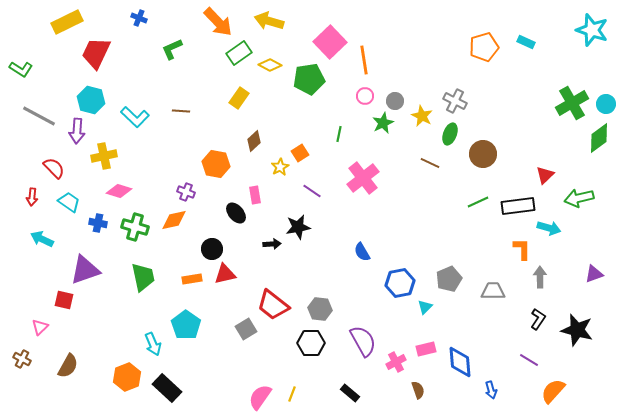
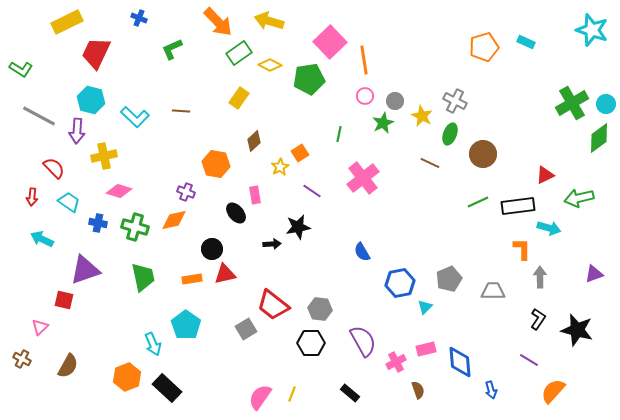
red triangle at (545, 175): rotated 18 degrees clockwise
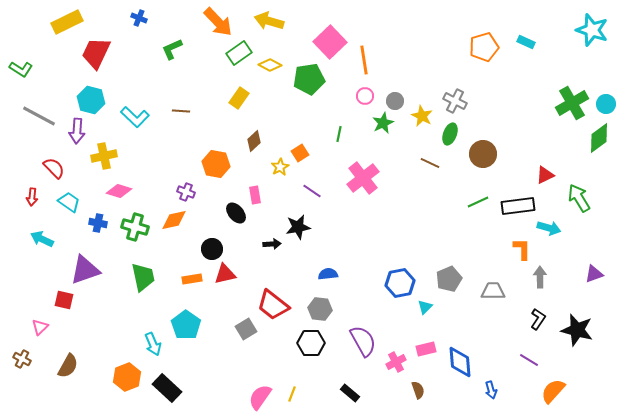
green arrow at (579, 198): rotated 72 degrees clockwise
blue semicircle at (362, 252): moved 34 px left, 22 px down; rotated 114 degrees clockwise
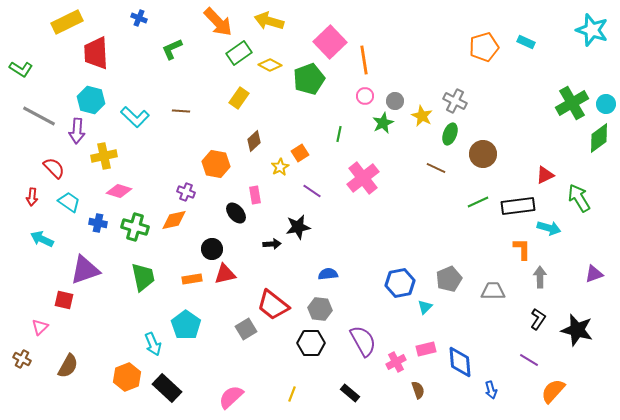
red trapezoid at (96, 53): rotated 28 degrees counterclockwise
green pentagon at (309, 79): rotated 12 degrees counterclockwise
brown line at (430, 163): moved 6 px right, 5 px down
pink semicircle at (260, 397): moved 29 px left; rotated 12 degrees clockwise
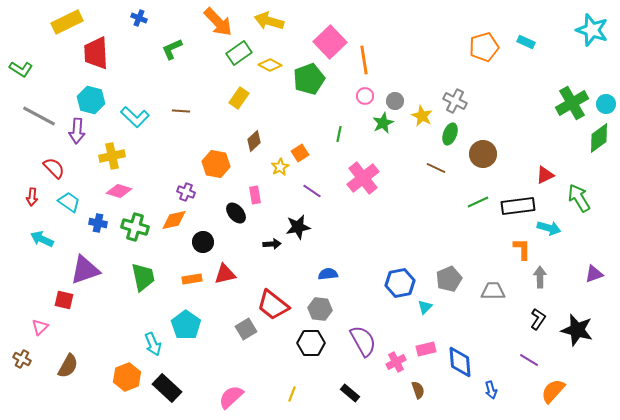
yellow cross at (104, 156): moved 8 px right
black circle at (212, 249): moved 9 px left, 7 px up
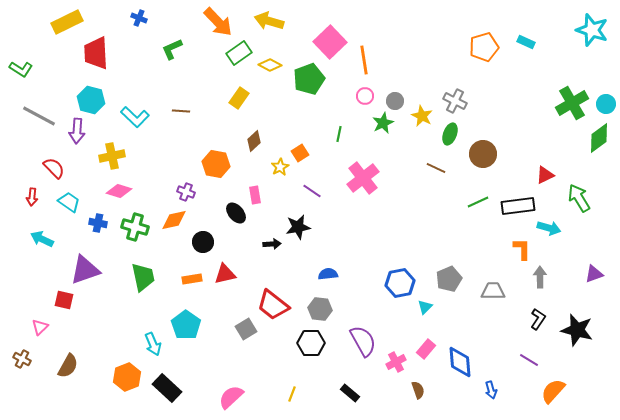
pink rectangle at (426, 349): rotated 36 degrees counterclockwise
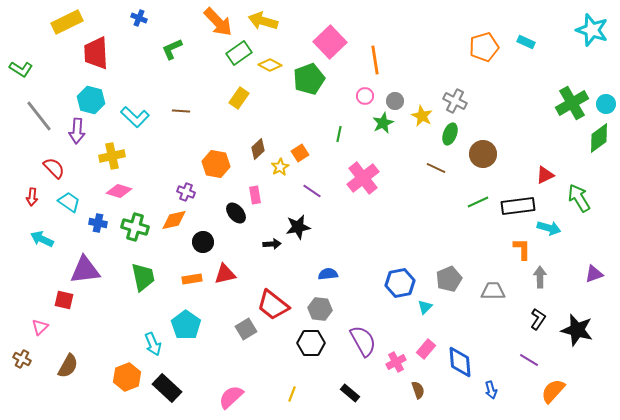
yellow arrow at (269, 21): moved 6 px left
orange line at (364, 60): moved 11 px right
gray line at (39, 116): rotated 24 degrees clockwise
brown diamond at (254, 141): moved 4 px right, 8 px down
purple triangle at (85, 270): rotated 12 degrees clockwise
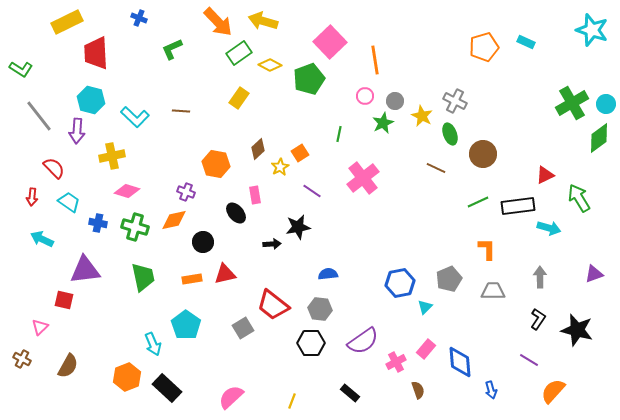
green ellipse at (450, 134): rotated 40 degrees counterclockwise
pink diamond at (119, 191): moved 8 px right
orange L-shape at (522, 249): moved 35 px left
gray square at (246, 329): moved 3 px left, 1 px up
purple semicircle at (363, 341): rotated 84 degrees clockwise
yellow line at (292, 394): moved 7 px down
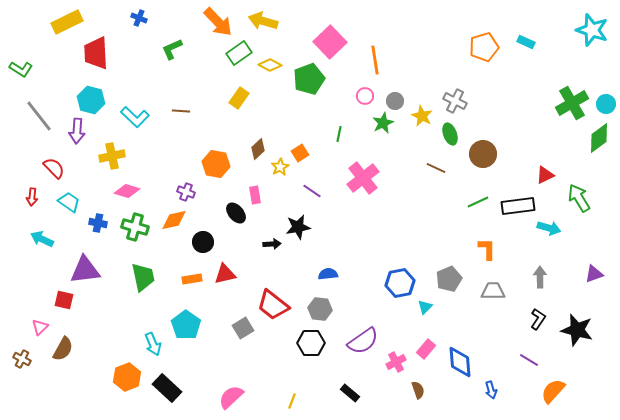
brown semicircle at (68, 366): moved 5 px left, 17 px up
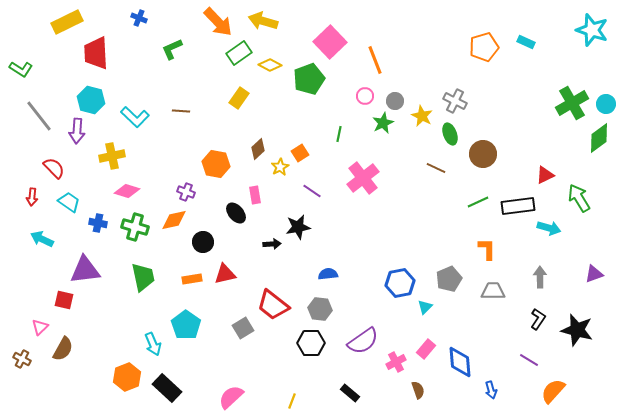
orange line at (375, 60): rotated 12 degrees counterclockwise
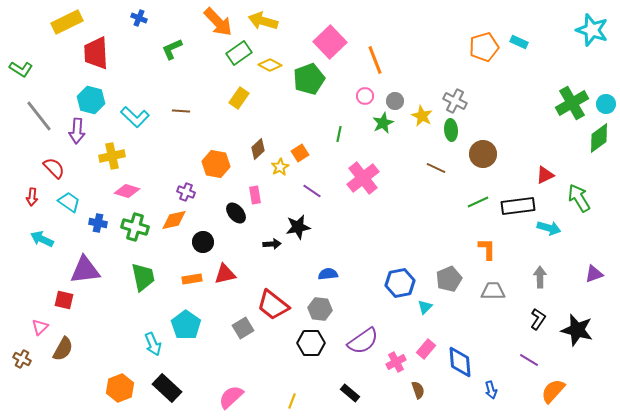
cyan rectangle at (526, 42): moved 7 px left
green ellipse at (450, 134): moved 1 px right, 4 px up; rotated 15 degrees clockwise
orange hexagon at (127, 377): moved 7 px left, 11 px down
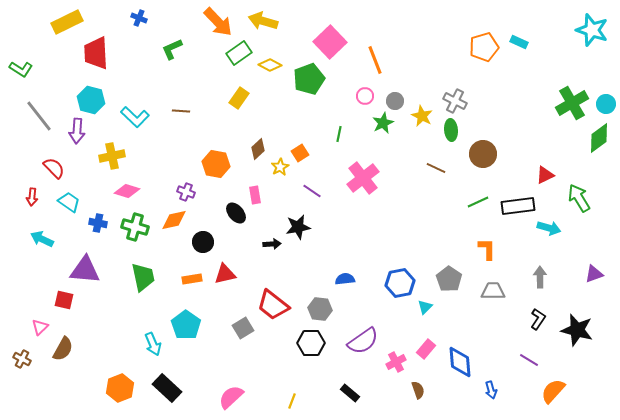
purple triangle at (85, 270): rotated 12 degrees clockwise
blue semicircle at (328, 274): moved 17 px right, 5 px down
gray pentagon at (449, 279): rotated 15 degrees counterclockwise
